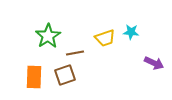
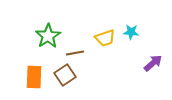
purple arrow: moved 1 px left; rotated 66 degrees counterclockwise
brown square: rotated 15 degrees counterclockwise
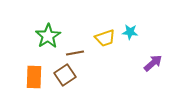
cyan star: moved 1 px left
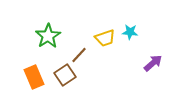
brown line: moved 4 px right, 2 px down; rotated 36 degrees counterclockwise
orange rectangle: rotated 25 degrees counterclockwise
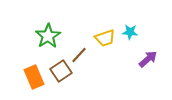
purple arrow: moved 5 px left, 4 px up
brown square: moved 4 px left, 4 px up
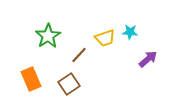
brown square: moved 8 px right, 13 px down
orange rectangle: moved 3 px left, 2 px down
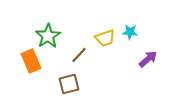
orange rectangle: moved 18 px up
brown square: rotated 20 degrees clockwise
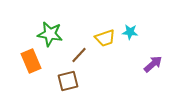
green star: moved 2 px right, 2 px up; rotated 30 degrees counterclockwise
purple arrow: moved 5 px right, 5 px down
brown square: moved 1 px left, 3 px up
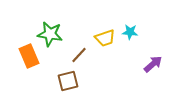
orange rectangle: moved 2 px left, 5 px up
